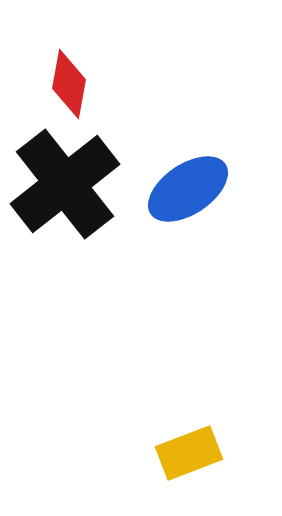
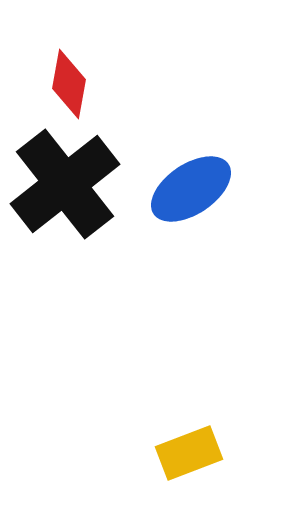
blue ellipse: moved 3 px right
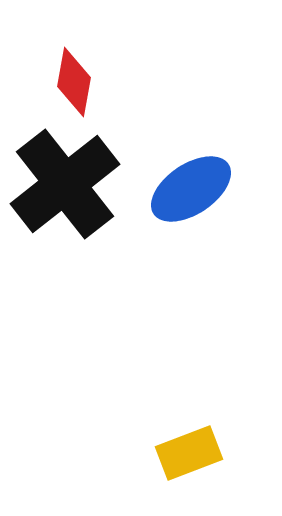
red diamond: moved 5 px right, 2 px up
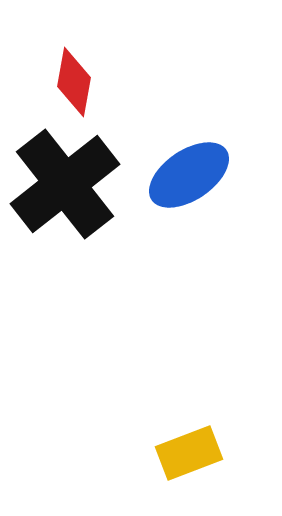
blue ellipse: moved 2 px left, 14 px up
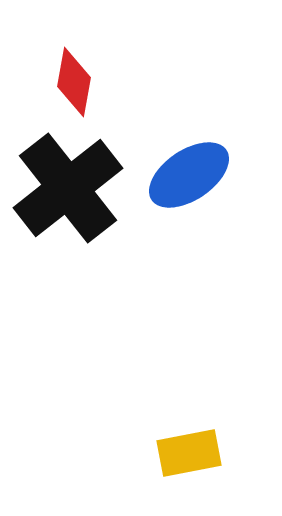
black cross: moved 3 px right, 4 px down
yellow rectangle: rotated 10 degrees clockwise
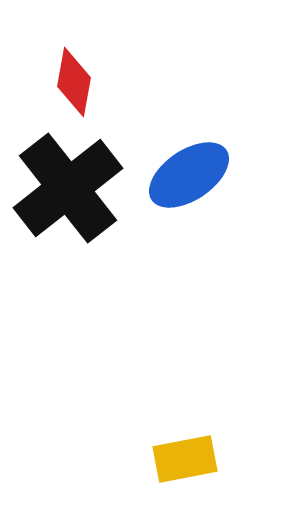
yellow rectangle: moved 4 px left, 6 px down
